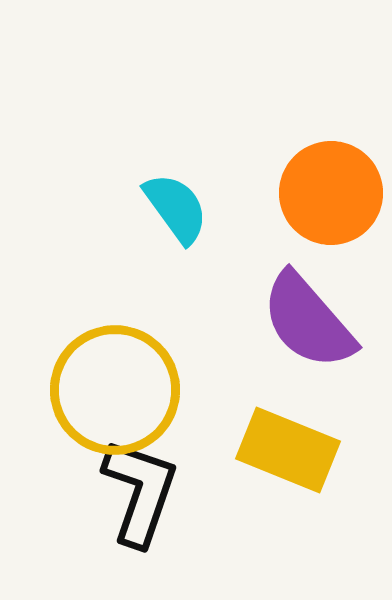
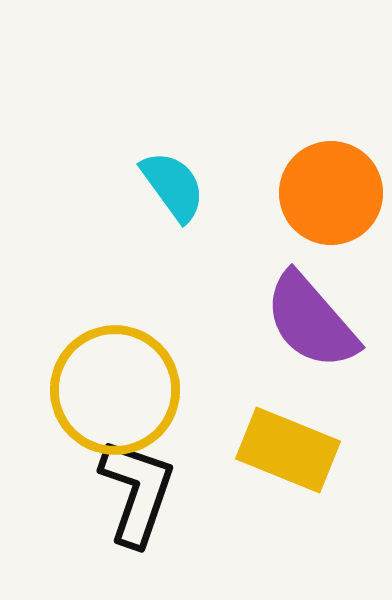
cyan semicircle: moved 3 px left, 22 px up
purple semicircle: moved 3 px right
black L-shape: moved 3 px left
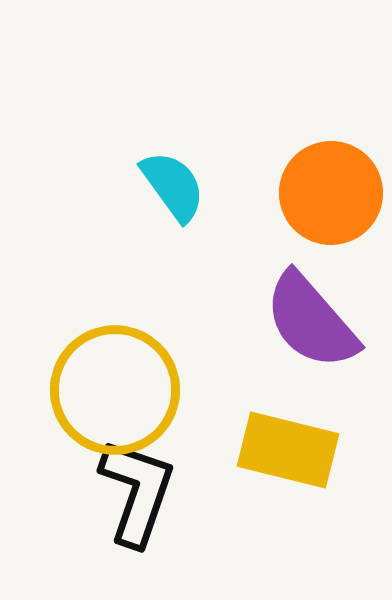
yellow rectangle: rotated 8 degrees counterclockwise
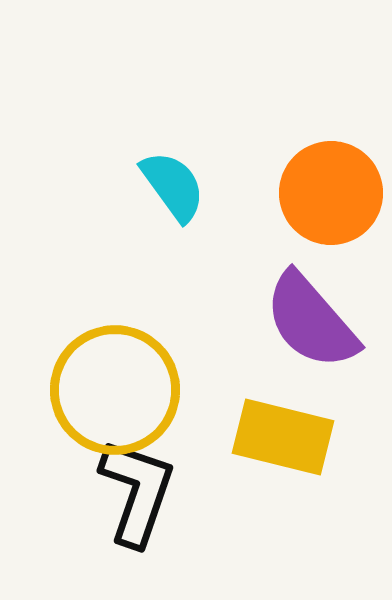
yellow rectangle: moved 5 px left, 13 px up
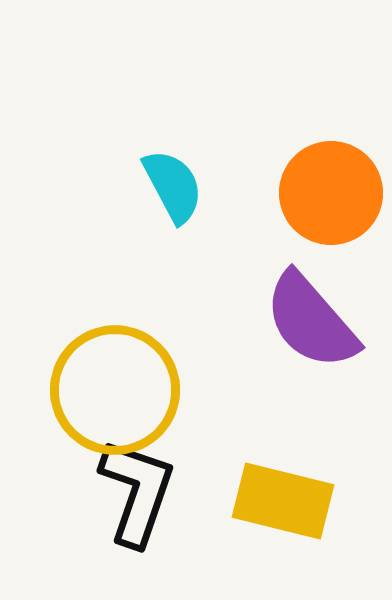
cyan semicircle: rotated 8 degrees clockwise
yellow rectangle: moved 64 px down
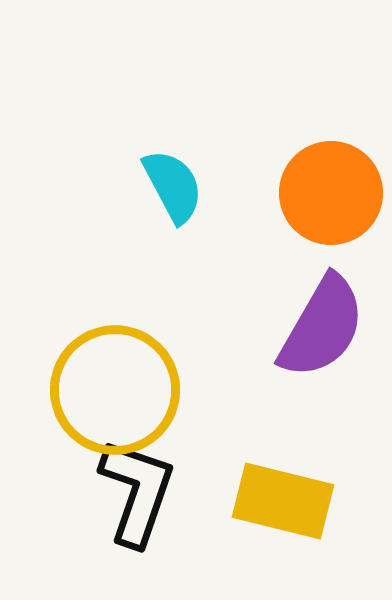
purple semicircle: moved 11 px right, 6 px down; rotated 109 degrees counterclockwise
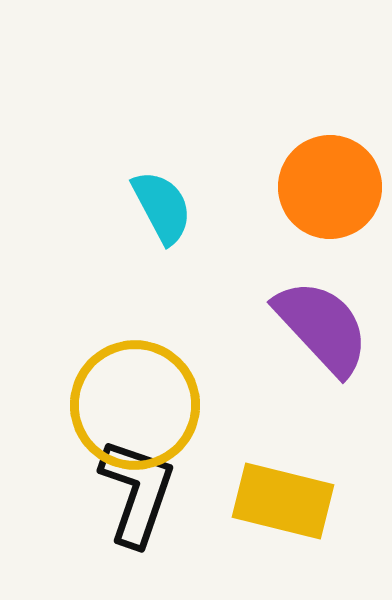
cyan semicircle: moved 11 px left, 21 px down
orange circle: moved 1 px left, 6 px up
purple semicircle: rotated 73 degrees counterclockwise
yellow circle: moved 20 px right, 15 px down
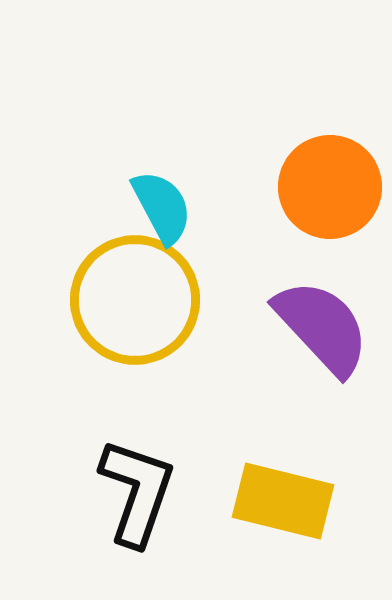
yellow circle: moved 105 px up
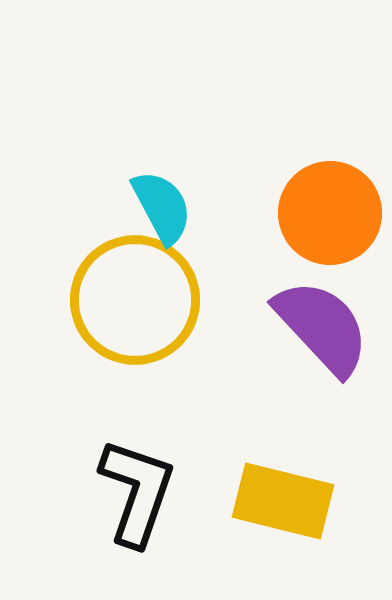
orange circle: moved 26 px down
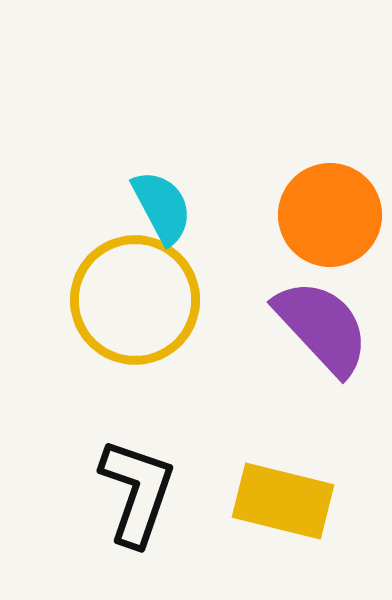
orange circle: moved 2 px down
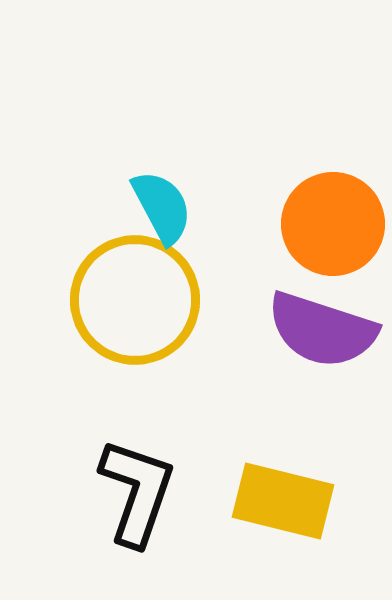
orange circle: moved 3 px right, 9 px down
purple semicircle: moved 3 px down; rotated 151 degrees clockwise
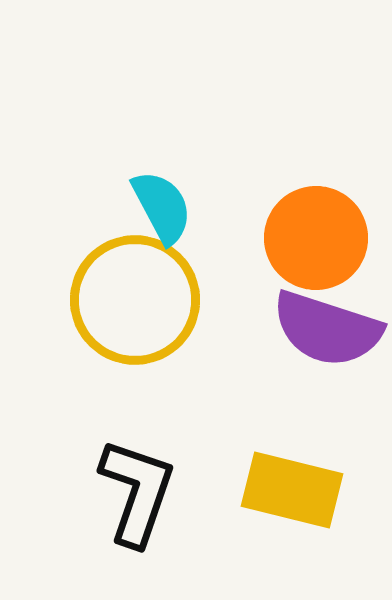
orange circle: moved 17 px left, 14 px down
purple semicircle: moved 5 px right, 1 px up
yellow rectangle: moved 9 px right, 11 px up
